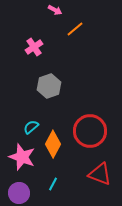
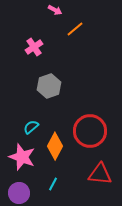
orange diamond: moved 2 px right, 2 px down
red triangle: rotated 15 degrees counterclockwise
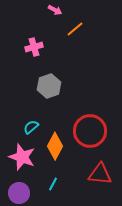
pink cross: rotated 18 degrees clockwise
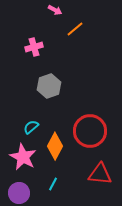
pink star: moved 1 px right; rotated 8 degrees clockwise
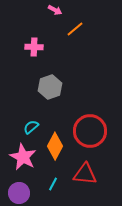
pink cross: rotated 18 degrees clockwise
gray hexagon: moved 1 px right, 1 px down
red triangle: moved 15 px left
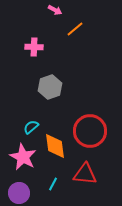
orange diamond: rotated 36 degrees counterclockwise
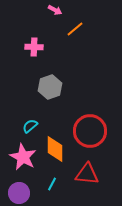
cyan semicircle: moved 1 px left, 1 px up
orange diamond: moved 3 px down; rotated 8 degrees clockwise
red triangle: moved 2 px right
cyan line: moved 1 px left
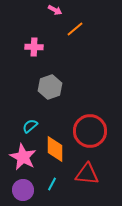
purple circle: moved 4 px right, 3 px up
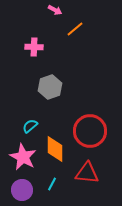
red triangle: moved 1 px up
purple circle: moved 1 px left
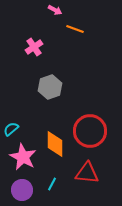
orange line: rotated 60 degrees clockwise
pink cross: rotated 36 degrees counterclockwise
cyan semicircle: moved 19 px left, 3 px down
orange diamond: moved 5 px up
